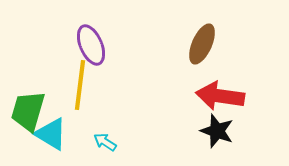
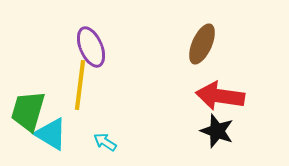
purple ellipse: moved 2 px down
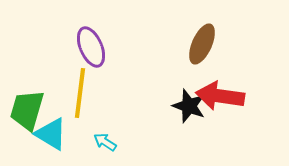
yellow line: moved 8 px down
green trapezoid: moved 1 px left, 1 px up
black star: moved 28 px left, 25 px up
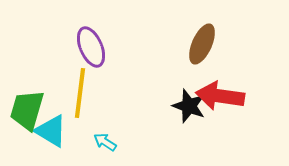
cyan triangle: moved 3 px up
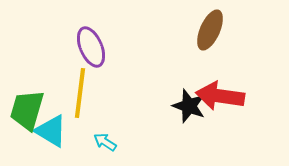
brown ellipse: moved 8 px right, 14 px up
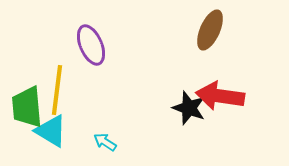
purple ellipse: moved 2 px up
yellow line: moved 23 px left, 3 px up
black star: moved 2 px down
green trapezoid: moved 3 px up; rotated 21 degrees counterclockwise
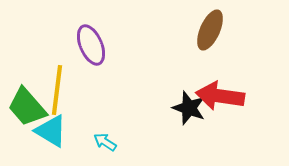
green trapezoid: rotated 36 degrees counterclockwise
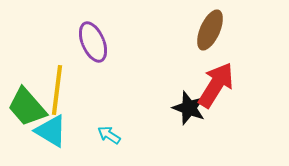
purple ellipse: moved 2 px right, 3 px up
red arrow: moved 4 px left, 11 px up; rotated 114 degrees clockwise
cyan arrow: moved 4 px right, 7 px up
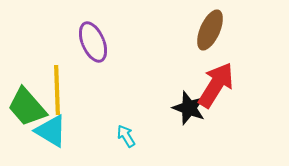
yellow line: rotated 9 degrees counterclockwise
cyan arrow: moved 17 px right, 1 px down; rotated 25 degrees clockwise
